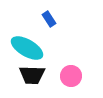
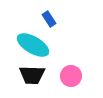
cyan ellipse: moved 6 px right, 3 px up
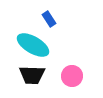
pink circle: moved 1 px right
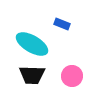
blue rectangle: moved 13 px right, 5 px down; rotated 35 degrees counterclockwise
cyan ellipse: moved 1 px left, 1 px up
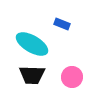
pink circle: moved 1 px down
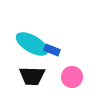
blue rectangle: moved 10 px left, 26 px down
black trapezoid: moved 1 px down
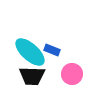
cyan ellipse: moved 2 px left, 8 px down; rotated 12 degrees clockwise
pink circle: moved 3 px up
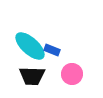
cyan ellipse: moved 6 px up
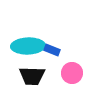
cyan ellipse: moved 2 px left; rotated 44 degrees counterclockwise
pink circle: moved 1 px up
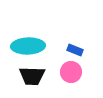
blue rectangle: moved 23 px right
pink circle: moved 1 px left, 1 px up
